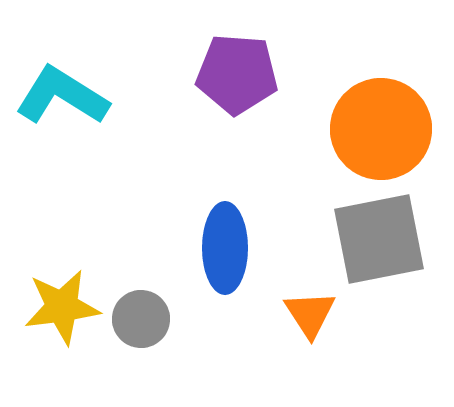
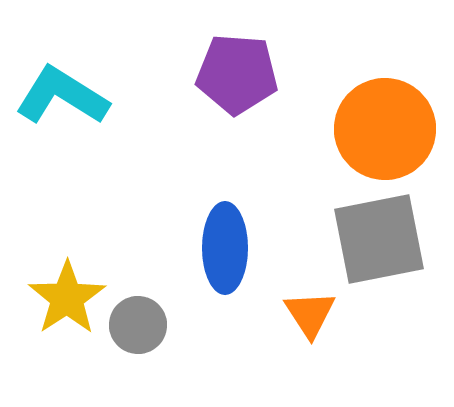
orange circle: moved 4 px right
yellow star: moved 5 px right, 9 px up; rotated 26 degrees counterclockwise
gray circle: moved 3 px left, 6 px down
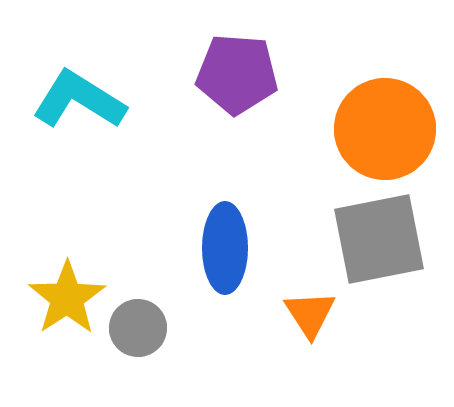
cyan L-shape: moved 17 px right, 4 px down
gray circle: moved 3 px down
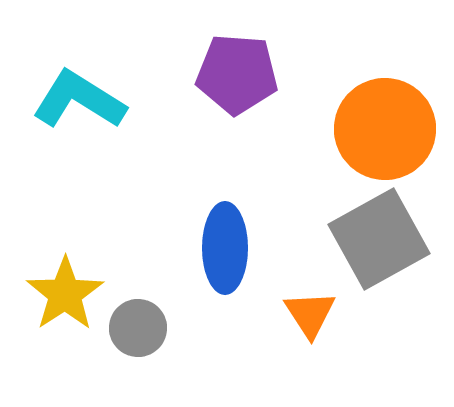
gray square: rotated 18 degrees counterclockwise
yellow star: moved 2 px left, 4 px up
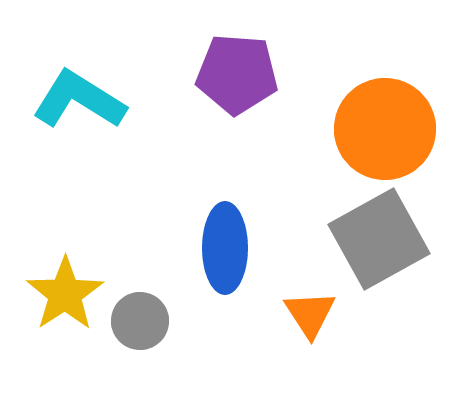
gray circle: moved 2 px right, 7 px up
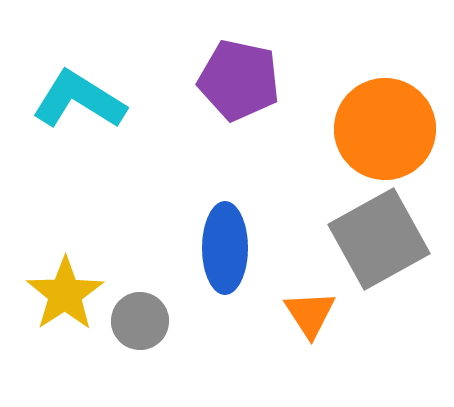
purple pentagon: moved 2 px right, 6 px down; rotated 8 degrees clockwise
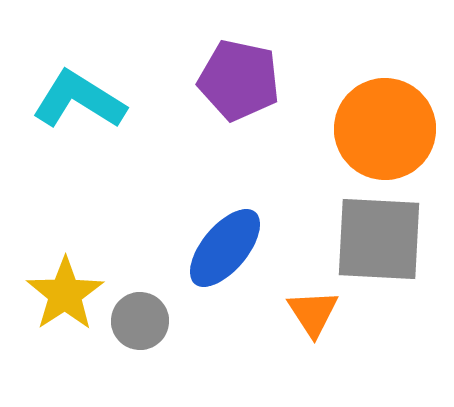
gray square: rotated 32 degrees clockwise
blue ellipse: rotated 40 degrees clockwise
orange triangle: moved 3 px right, 1 px up
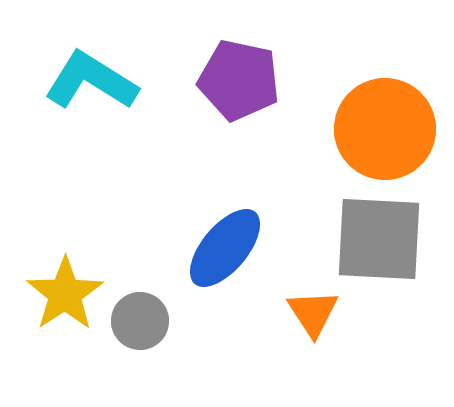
cyan L-shape: moved 12 px right, 19 px up
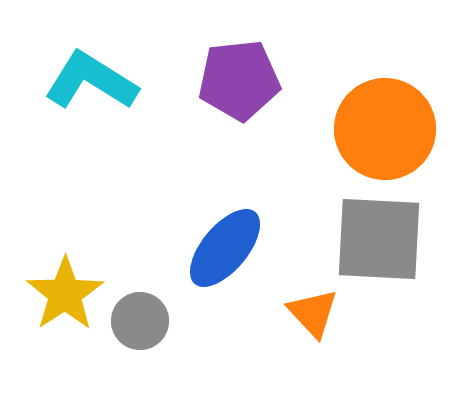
purple pentagon: rotated 18 degrees counterclockwise
orange triangle: rotated 10 degrees counterclockwise
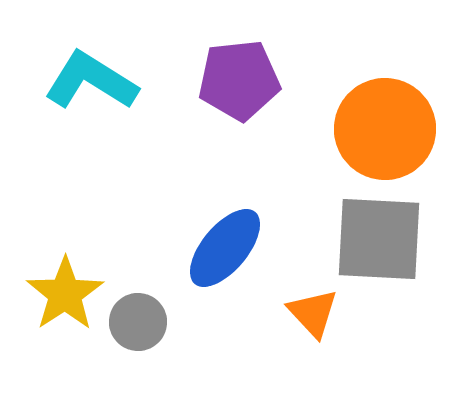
gray circle: moved 2 px left, 1 px down
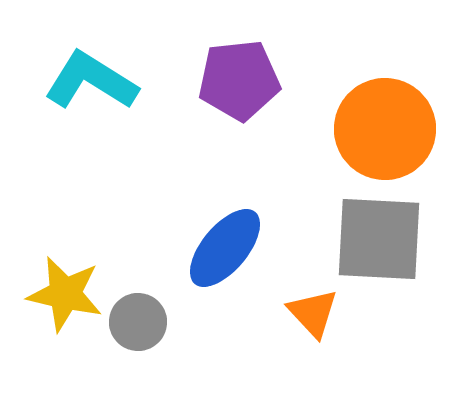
yellow star: rotated 26 degrees counterclockwise
